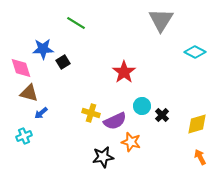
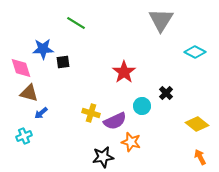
black square: rotated 24 degrees clockwise
black cross: moved 4 px right, 22 px up
yellow diamond: rotated 55 degrees clockwise
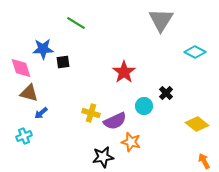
cyan circle: moved 2 px right
orange arrow: moved 4 px right, 4 px down
